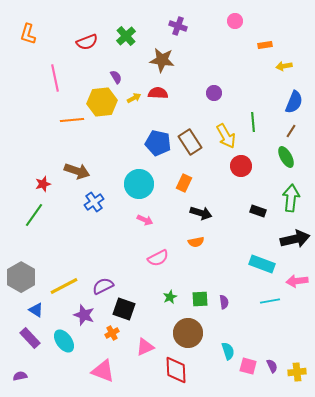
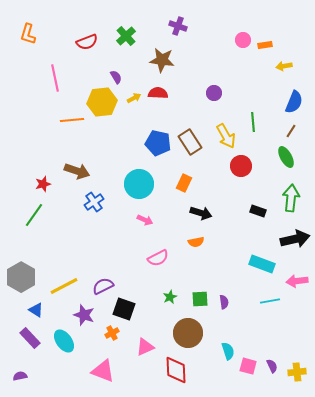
pink circle at (235, 21): moved 8 px right, 19 px down
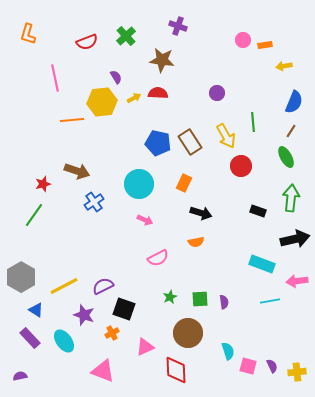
purple circle at (214, 93): moved 3 px right
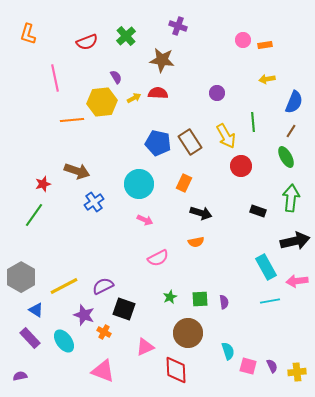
yellow arrow at (284, 66): moved 17 px left, 13 px down
black arrow at (295, 239): moved 2 px down
cyan rectangle at (262, 264): moved 4 px right, 3 px down; rotated 40 degrees clockwise
orange cross at (112, 333): moved 8 px left, 1 px up; rotated 32 degrees counterclockwise
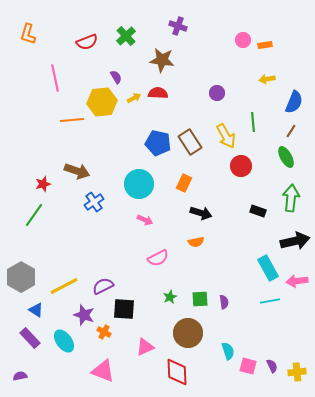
cyan rectangle at (266, 267): moved 2 px right, 1 px down
black square at (124, 309): rotated 15 degrees counterclockwise
red diamond at (176, 370): moved 1 px right, 2 px down
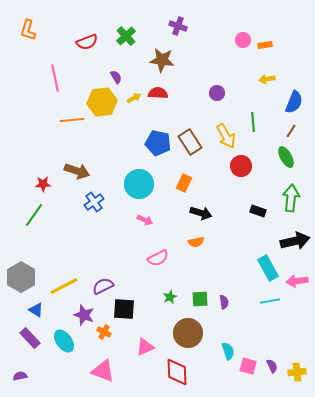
orange L-shape at (28, 34): moved 4 px up
red star at (43, 184): rotated 14 degrees clockwise
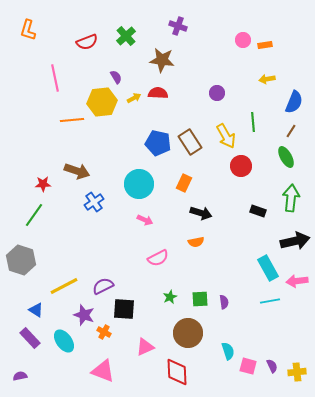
gray hexagon at (21, 277): moved 17 px up; rotated 12 degrees counterclockwise
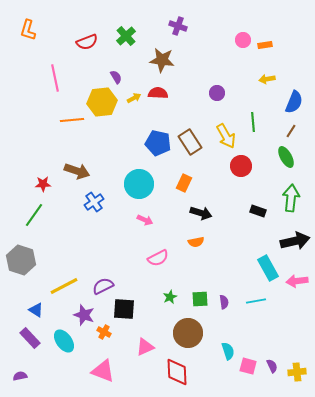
cyan line at (270, 301): moved 14 px left
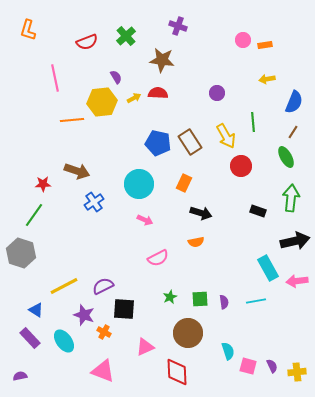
brown line at (291, 131): moved 2 px right, 1 px down
gray hexagon at (21, 260): moved 7 px up
